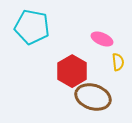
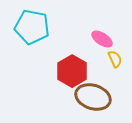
pink ellipse: rotated 10 degrees clockwise
yellow semicircle: moved 3 px left, 3 px up; rotated 18 degrees counterclockwise
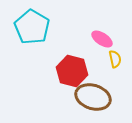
cyan pentagon: rotated 20 degrees clockwise
yellow semicircle: rotated 12 degrees clockwise
red hexagon: rotated 16 degrees counterclockwise
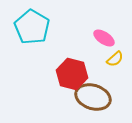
pink ellipse: moved 2 px right, 1 px up
yellow semicircle: rotated 60 degrees clockwise
red hexagon: moved 3 px down
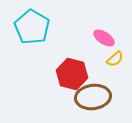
brown ellipse: rotated 24 degrees counterclockwise
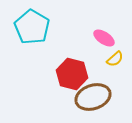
brown ellipse: rotated 12 degrees counterclockwise
